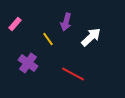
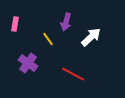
pink rectangle: rotated 32 degrees counterclockwise
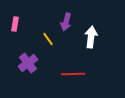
white arrow: rotated 40 degrees counterclockwise
purple cross: rotated 18 degrees clockwise
red line: rotated 30 degrees counterclockwise
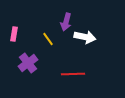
pink rectangle: moved 1 px left, 10 px down
white arrow: moved 6 px left; rotated 95 degrees clockwise
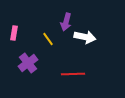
pink rectangle: moved 1 px up
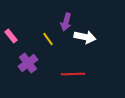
pink rectangle: moved 3 px left, 3 px down; rotated 48 degrees counterclockwise
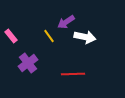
purple arrow: rotated 42 degrees clockwise
yellow line: moved 1 px right, 3 px up
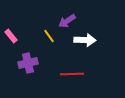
purple arrow: moved 1 px right, 1 px up
white arrow: moved 3 px down; rotated 10 degrees counterclockwise
purple cross: rotated 24 degrees clockwise
red line: moved 1 px left
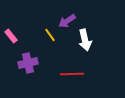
yellow line: moved 1 px right, 1 px up
white arrow: rotated 75 degrees clockwise
